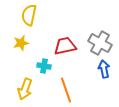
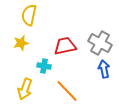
orange line: moved 1 px right, 1 px down; rotated 25 degrees counterclockwise
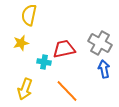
red trapezoid: moved 1 px left, 3 px down
cyan cross: moved 4 px up
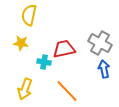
yellow star: rotated 21 degrees clockwise
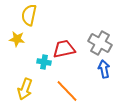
yellow star: moved 4 px left, 4 px up
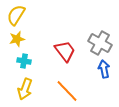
yellow semicircle: moved 13 px left; rotated 20 degrees clockwise
yellow star: rotated 21 degrees counterclockwise
red trapezoid: moved 1 px right, 2 px down; rotated 65 degrees clockwise
cyan cross: moved 20 px left, 1 px up
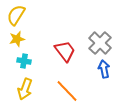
gray cross: rotated 15 degrees clockwise
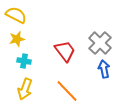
yellow semicircle: rotated 85 degrees clockwise
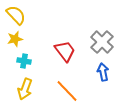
yellow semicircle: rotated 20 degrees clockwise
yellow star: moved 2 px left
gray cross: moved 2 px right, 1 px up
blue arrow: moved 1 px left, 3 px down
